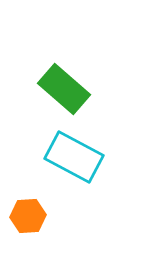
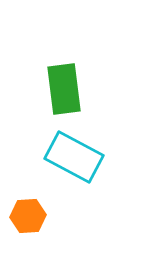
green rectangle: rotated 42 degrees clockwise
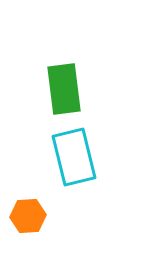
cyan rectangle: rotated 48 degrees clockwise
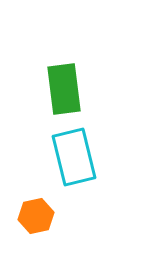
orange hexagon: moved 8 px right; rotated 8 degrees counterclockwise
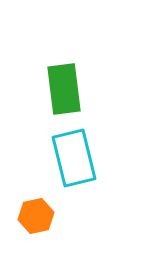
cyan rectangle: moved 1 px down
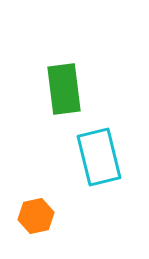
cyan rectangle: moved 25 px right, 1 px up
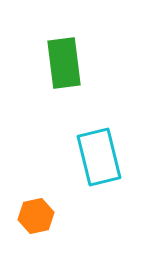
green rectangle: moved 26 px up
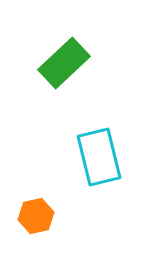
green rectangle: rotated 54 degrees clockwise
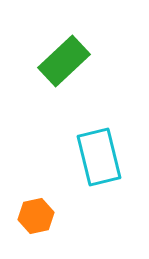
green rectangle: moved 2 px up
